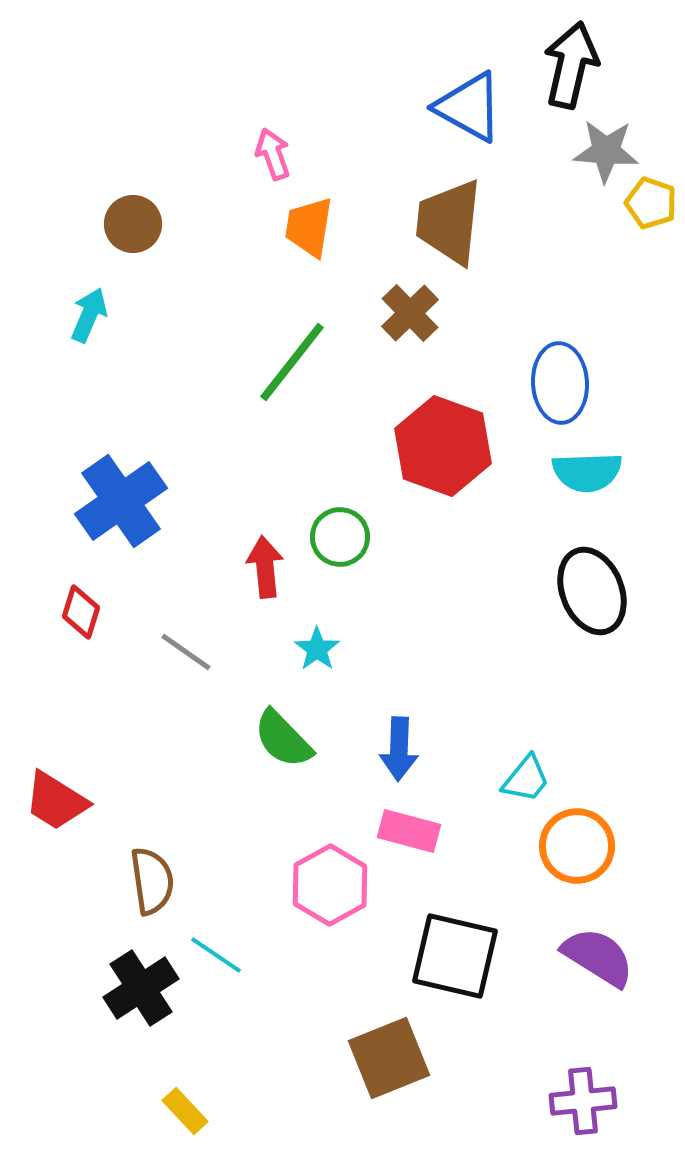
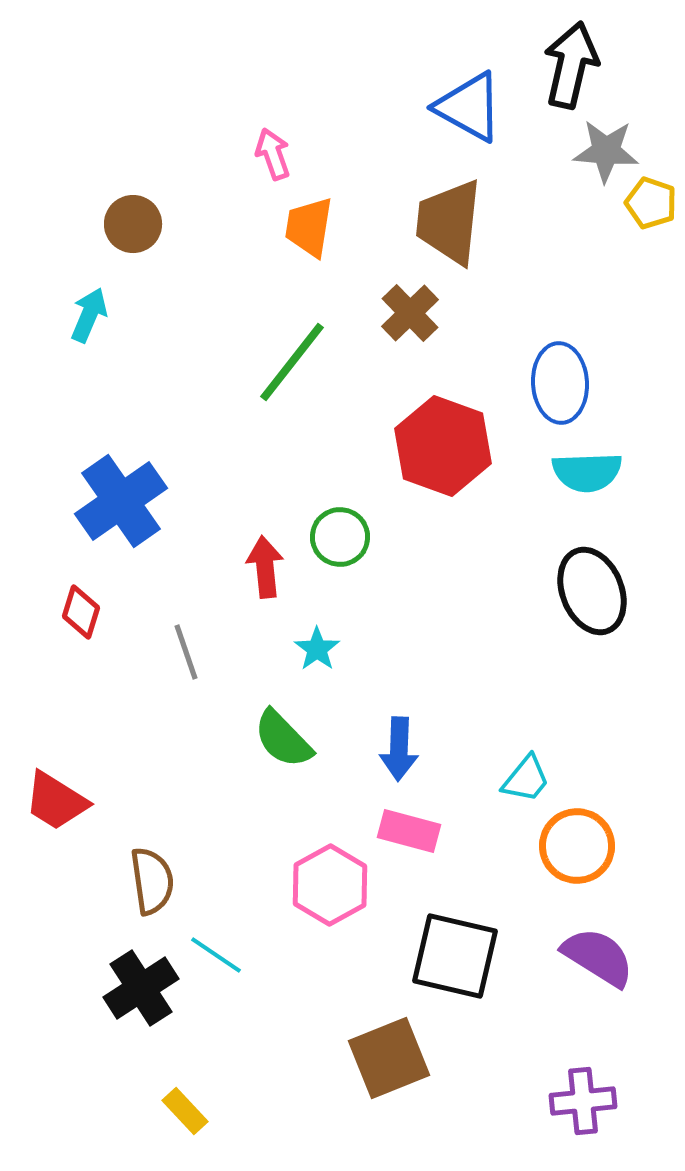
gray line: rotated 36 degrees clockwise
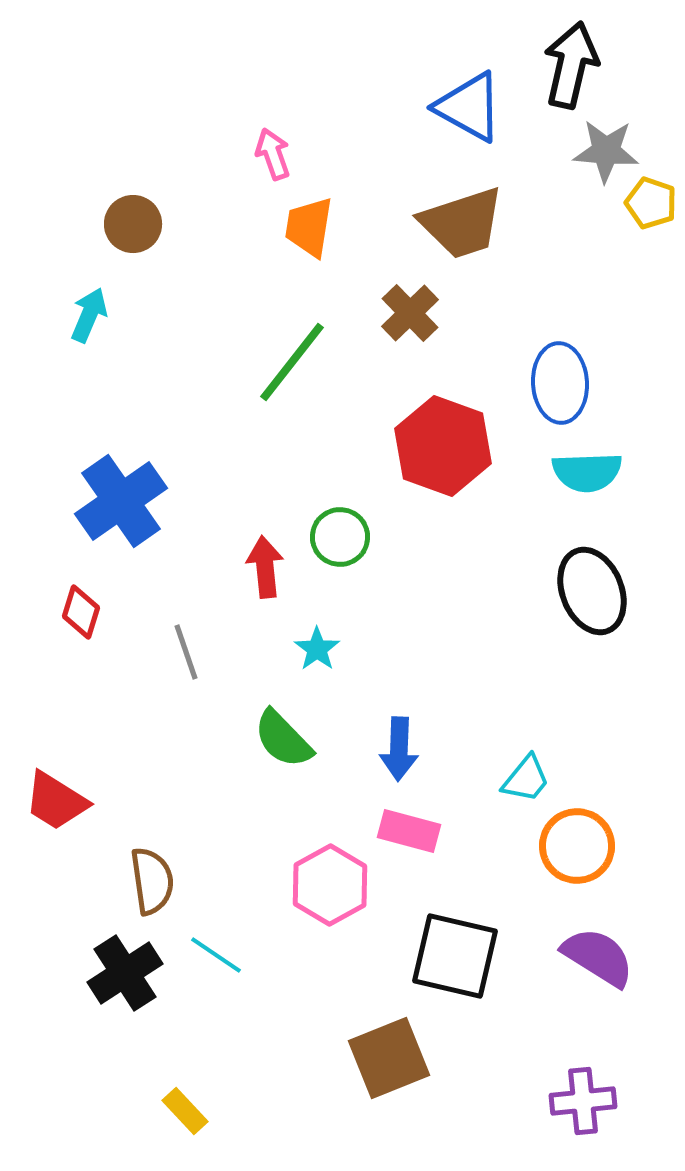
brown trapezoid: moved 13 px right, 1 px down; rotated 114 degrees counterclockwise
black cross: moved 16 px left, 15 px up
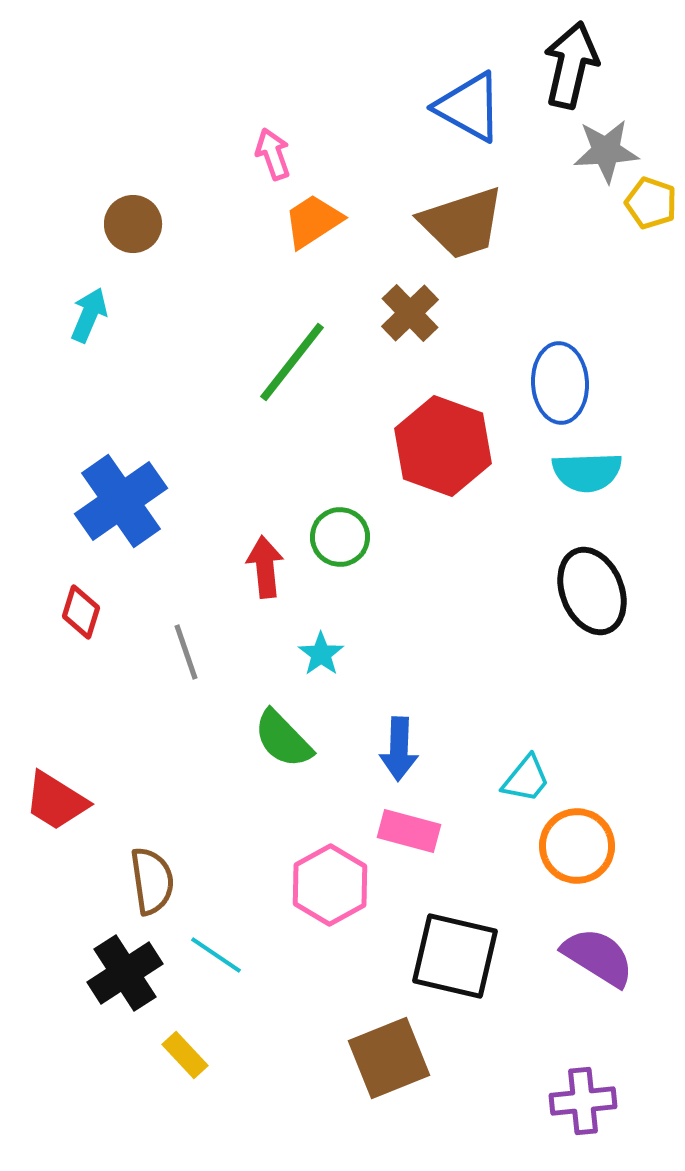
gray star: rotated 8 degrees counterclockwise
orange trapezoid: moved 4 px right, 6 px up; rotated 48 degrees clockwise
cyan star: moved 4 px right, 5 px down
yellow rectangle: moved 56 px up
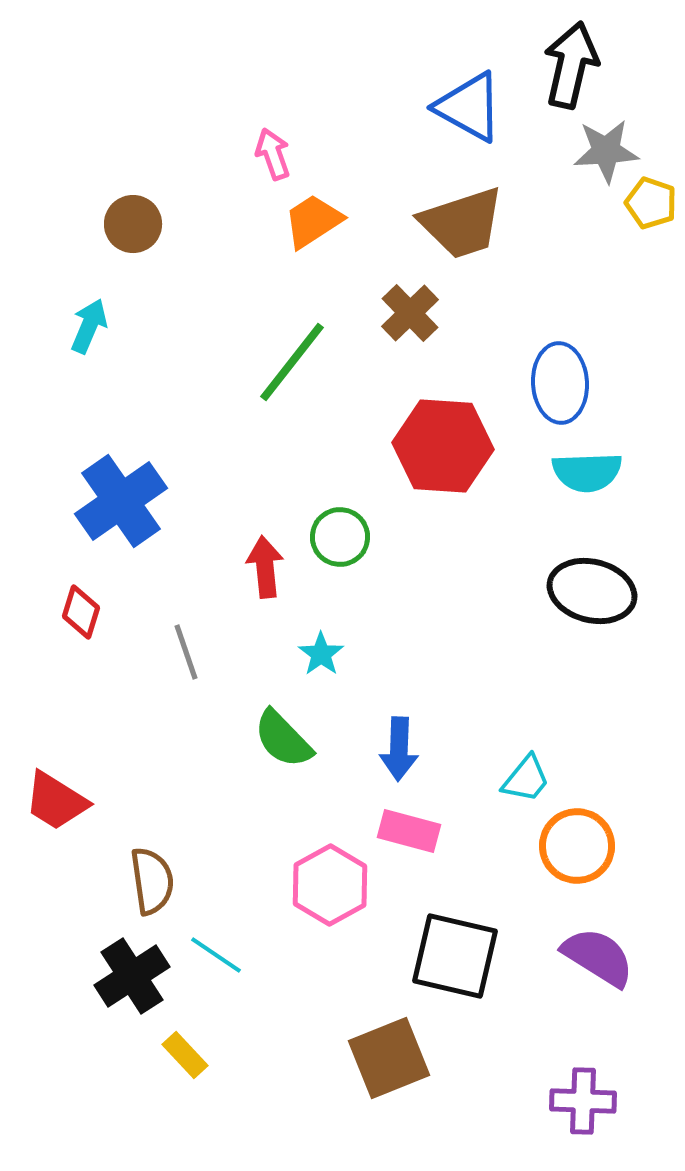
cyan arrow: moved 11 px down
red hexagon: rotated 16 degrees counterclockwise
black ellipse: rotated 54 degrees counterclockwise
black cross: moved 7 px right, 3 px down
purple cross: rotated 8 degrees clockwise
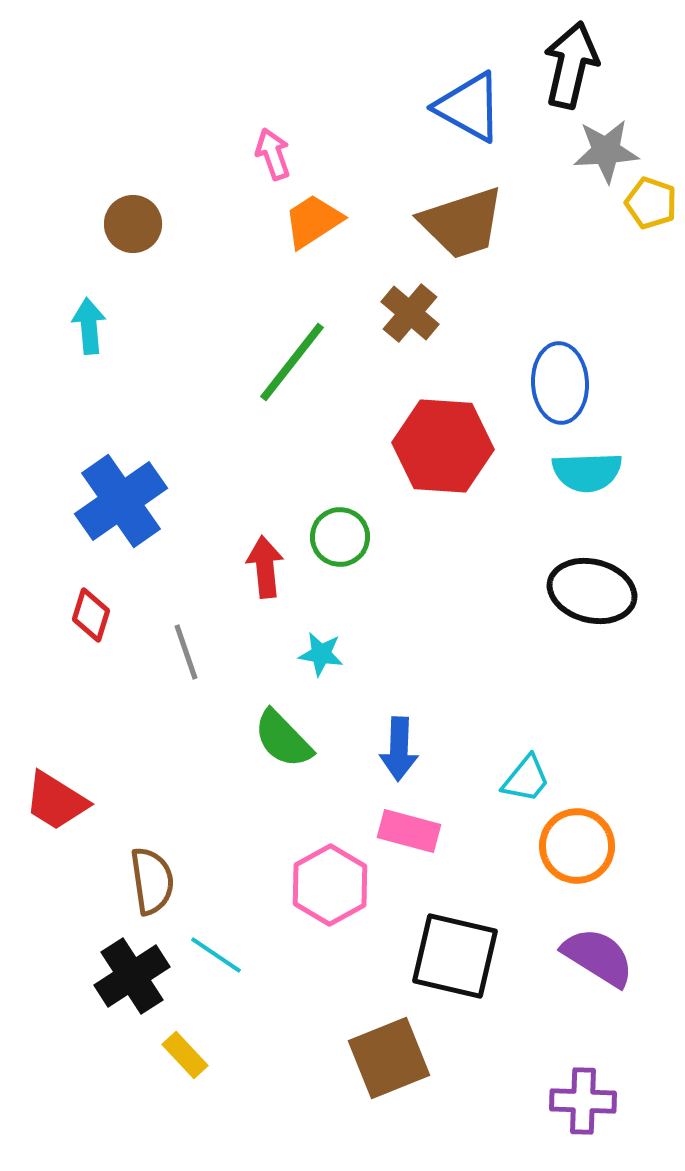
brown cross: rotated 6 degrees counterclockwise
cyan arrow: rotated 28 degrees counterclockwise
red diamond: moved 10 px right, 3 px down
cyan star: rotated 27 degrees counterclockwise
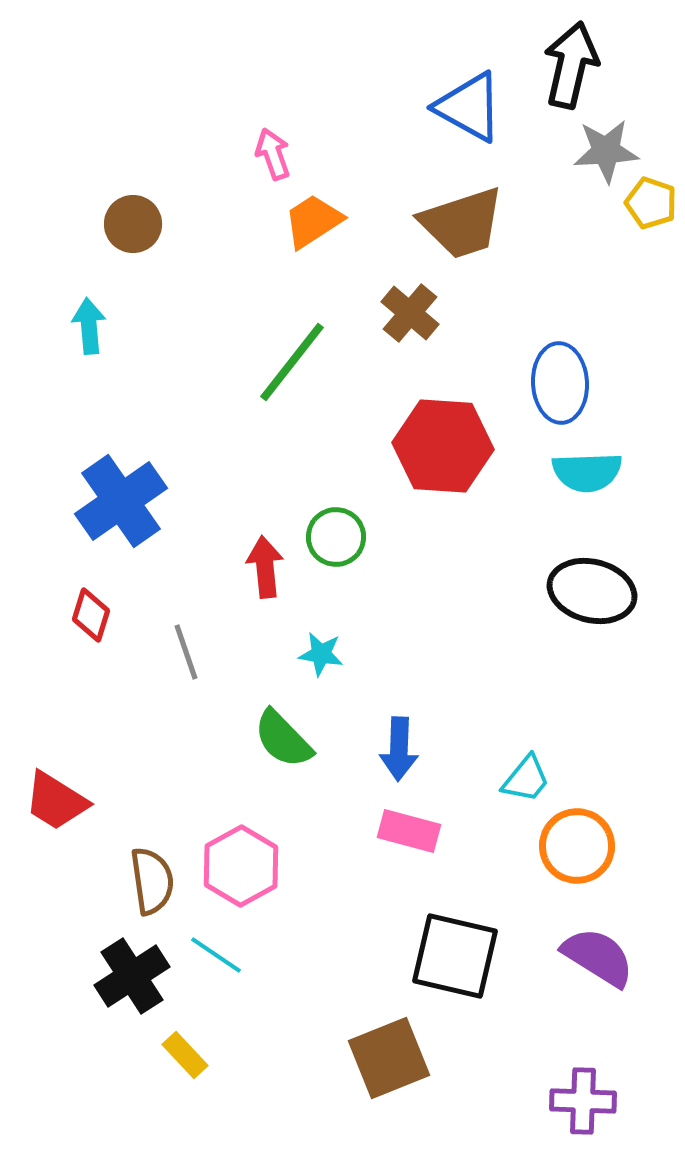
green circle: moved 4 px left
pink hexagon: moved 89 px left, 19 px up
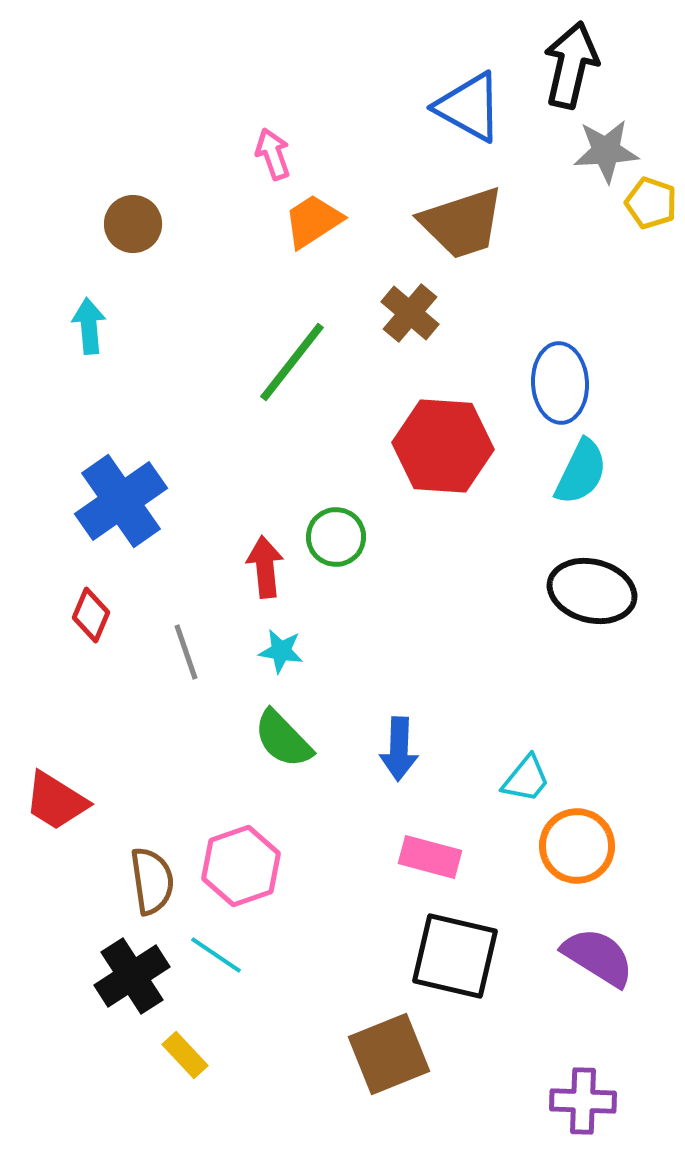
cyan semicircle: moved 6 px left; rotated 62 degrees counterclockwise
red diamond: rotated 6 degrees clockwise
cyan star: moved 40 px left, 3 px up
pink rectangle: moved 21 px right, 26 px down
pink hexagon: rotated 10 degrees clockwise
brown square: moved 4 px up
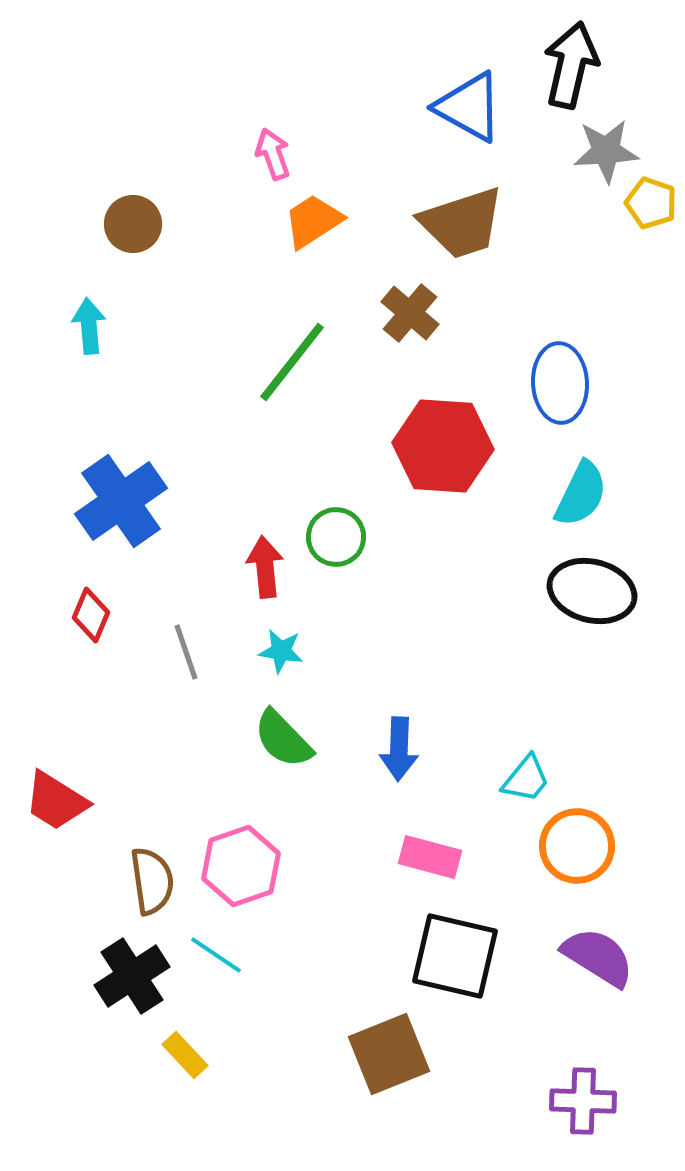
cyan semicircle: moved 22 px down
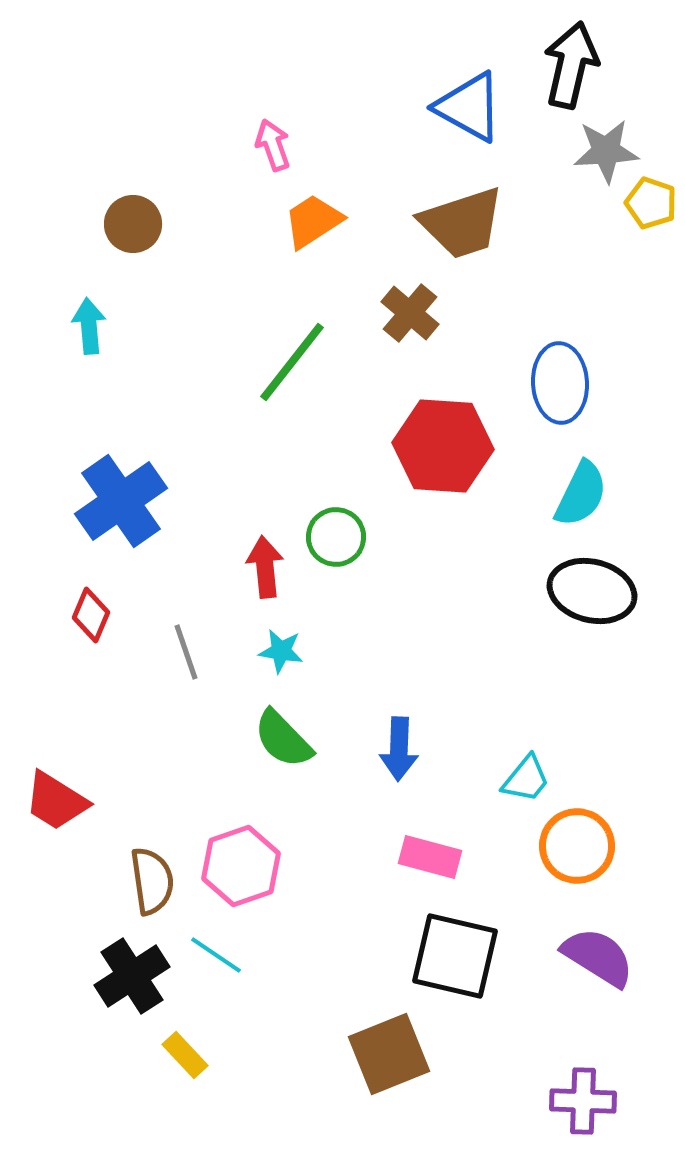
pink arrow: moved 9 px up
